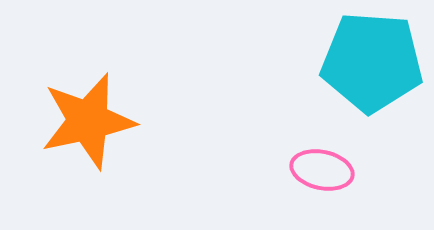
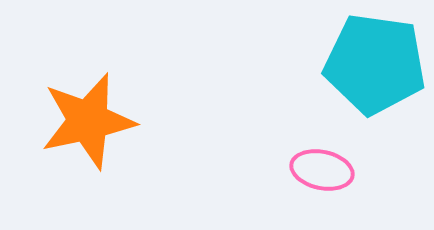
cyan pentagon: moved 3 px right, 2 px down; rotated 4 degrees clockwise
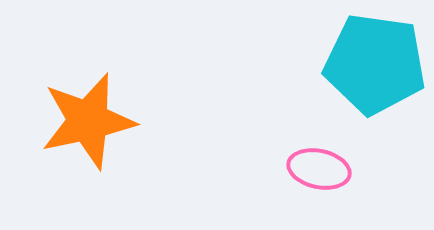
pink ellipse: moved 3 px left, 1 px up
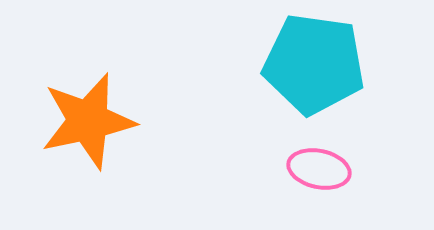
cyan pentagon: moved 61 px left
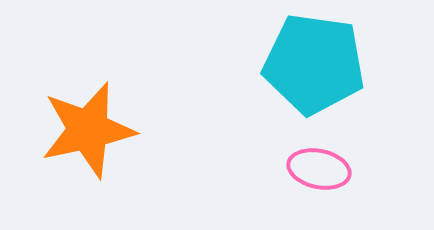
orange star: moved 9 px down
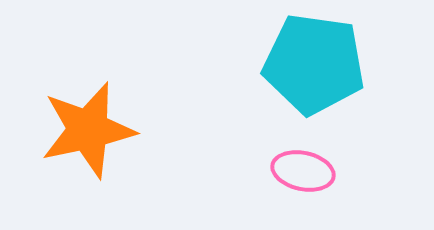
pink ellipse: moved 16 px left, 2 px down
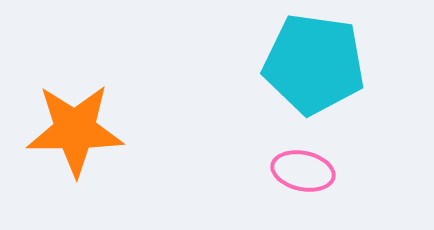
orange star: moved 13 px left; rotated 12 degrees clockwise
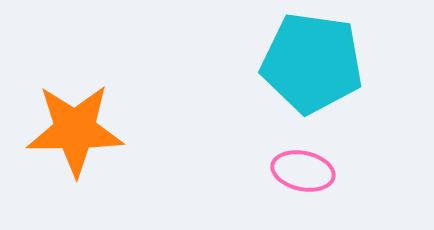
cyan pentagon: moved 2 px left, 1 px up
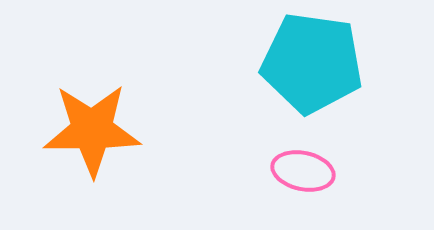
orange star: moved 17 px right
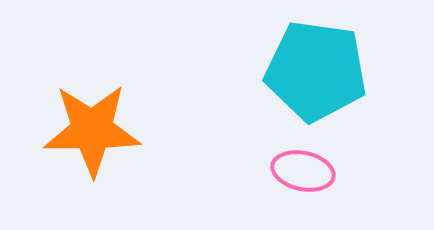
cyan pentagon: moved 4 px right, 8 px down
